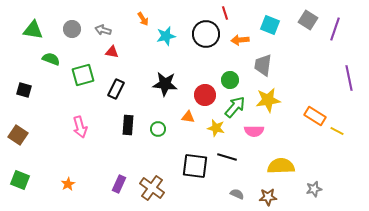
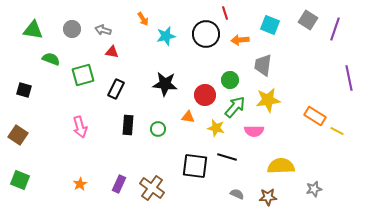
orange star at (68, 184): moved 12 px right
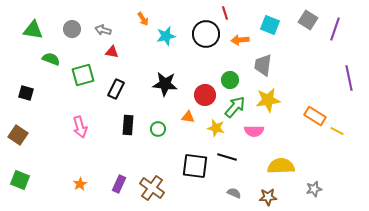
black square at (24, 90): moved 2 px right, 3 px down
gray semicircle at (237, 194): moved 3 px left, 1 px up
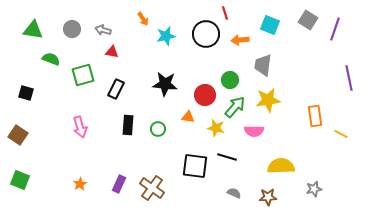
orange rectangle at (315, 116): rotated 50 degrees clockwise
yellow line at (337, 131): moved 4 px right, 3 px down
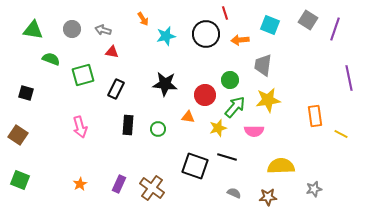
yellow star at (216, 128): moved 2 px right; rotated 30 degrees counterclockwise
black square at (195, 166): rotated 12 degrees clockwise
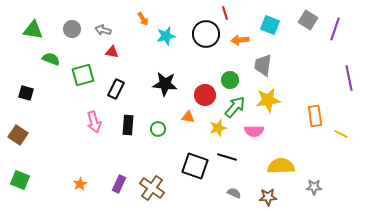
pink arrow at (80, 127): moved 14 px right, 5 px up
gray star at (314, 189): moved 2 px up; rotated 14 degrees clockwise
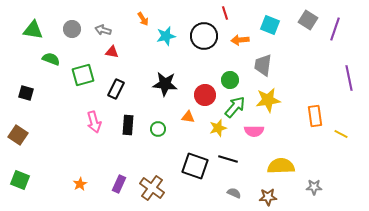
black circle at (206, 34): moved 2 px left, 2 px down
black line at (227, 157): moved 1 px right, 2 px down
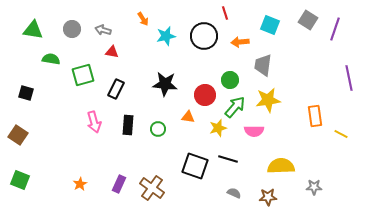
orange arrow at (240, 40): moved 2 px down
green semicircle at (51, 59): rotated 12 degrees counterclockwise
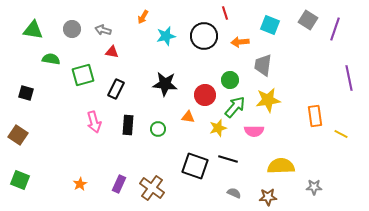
orange arrow at (143, 19): moved 2 px up; rotated 64 degrees clockwise
